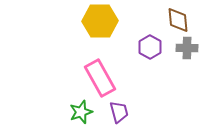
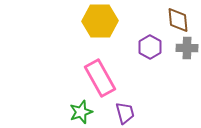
purple trapezoid: moved 6 px right, 1 px down
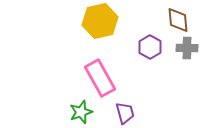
yellow hexagon: rotated 12 degrees counterclockwise
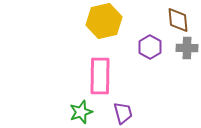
yellow hexagon: moved 4 px right
pink rectangle: moved 2 px up; rotated 30 degrees clockwise
purple trapezoid: moved 2 px left
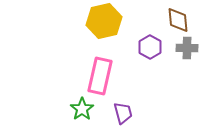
pink rectangle: rotated 12 degrees clockwise
green star: moved 1 px right, 3 px up; rotated 15 degrees counterclockwise
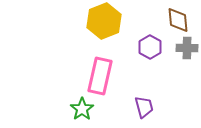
yellow hexagon: rotated 8 degrees counterclockwise
purple trapezoid: moved 21 px right, 6 px up
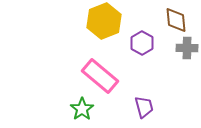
brown diamond: moved 2 px left
purple hexagon: moved 8 px left, 4 px up
pink rectangle: rotated 63 degrees counterclockwise
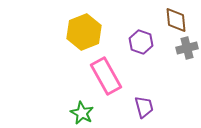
yellow hexagon: moved 20 px left, 11 px down
purple hexagon: moved 1 px left, 1 px up; rotated 10 degrees counterclockwise
gray cross: rotated 15 degrees counterclockwise
pink rectangle: moved 6 px right; rotated 21 degrees clockwise
green star: moved 4 px down; rotated 10 degrees counterclockwise
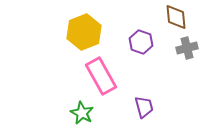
brown diamond: moved 3 px up
pink rectangle: moved 5 px left
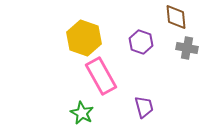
yellow hexagon: moved 6 px down; rotated 20 degrees counterclockwise
gray cross: rotated 25 degrees clockwise
